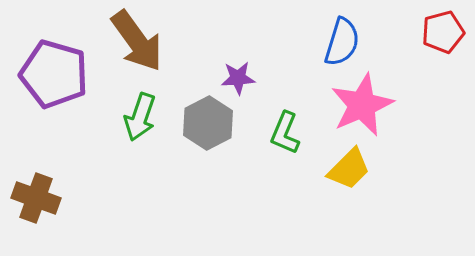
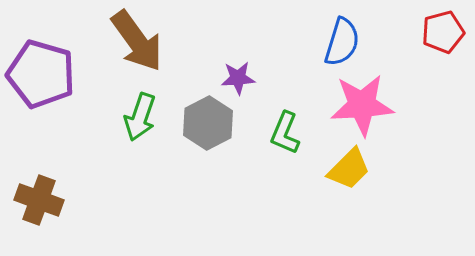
purple pentagon: moved 13 px left
pink star: rotated 20 degrees clockwise
brown cross: moved 3 px right, 2 px down
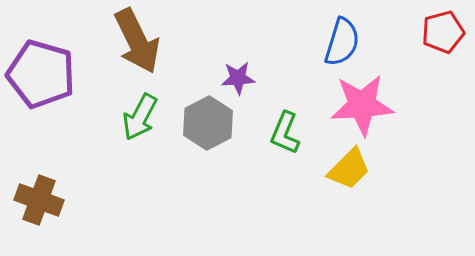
brown arrow: rotated 10 degrees clockwise
green arrow: rotated 9 degrees clockwise
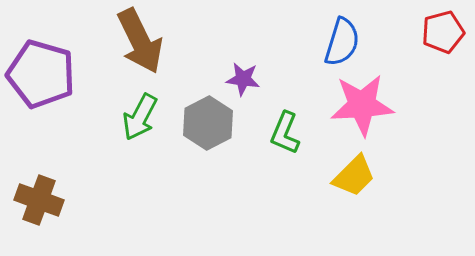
brown arrow: moved 3 px right
purple star: moved 5 px right, 1 px down; rotated 12 degrees clockwise
yellow trapezoid: moved 5 px right, 7 px down
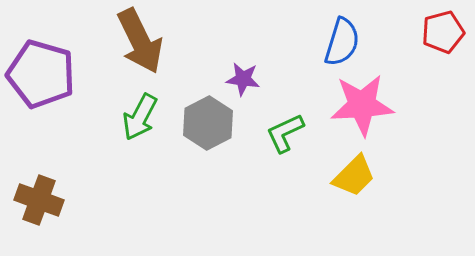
green L-shape: rotated 42 degrees clockwise
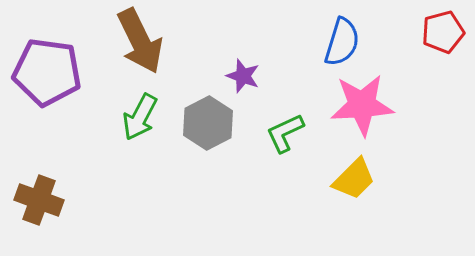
purple pentagon: moved 6 px right, 2 px up; rotated 8 degrees counterclockwise
purple star: moved 3 px up; rotated 12 degrees clockwise
yellow trapezoid: moved 3 px down
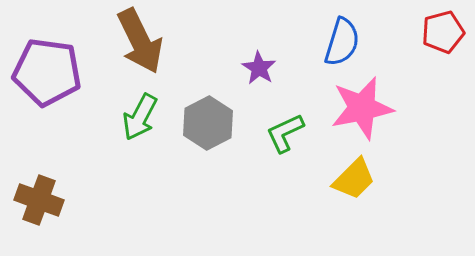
purple star: moved 16 px right, 8 px up; rotated 12 degrees clockwise
pink star: moved 3 px down; rotated 8 degrees counterclockwise
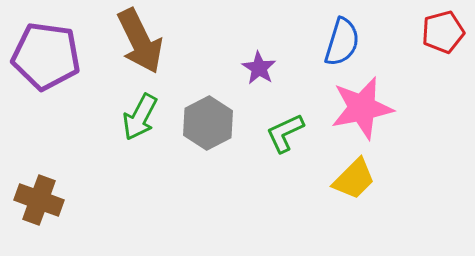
purple pentagon: moved 1 px left, 16 px up
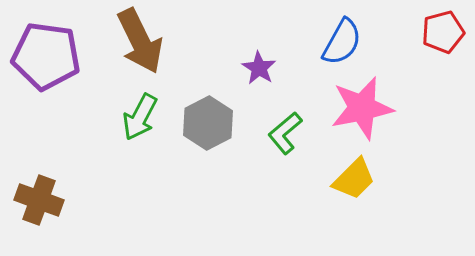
blue semicircle: rotated 12 degrees clockwise
green L-shape: rotated 15 degrees counterclockwise
